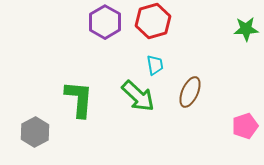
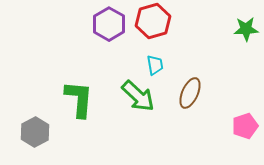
purple hexagon: moved 4 px right, 2 px down
brown ellipse: moved 1 px down
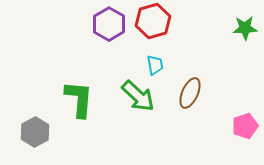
green star: moved 1 px left, 1 px up
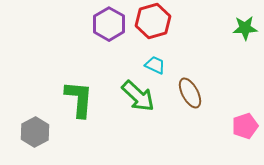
cyan trapezoid: rotated 55 degrees counterclockwise
brown ellipse: rotated 52 degrees counterclockwise
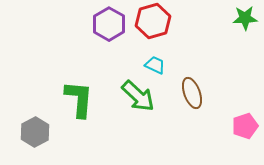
green star: moved 10 px up
brown ellipse: moved 2 px right; rotated 8 degrees clockwise
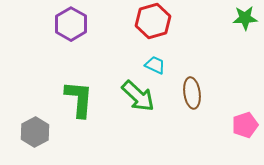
purple hexagon: moved 38 px left
brown ellipse: rotated 12 degrees clockwise
pink pentagon: moved 1 px up
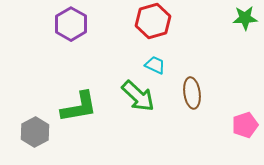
green L-shape: moved 8 px down; rotated 75 degrees clockwise
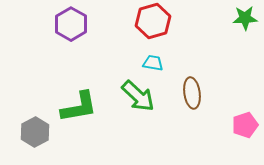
cyan trapezoid: moved 2 px left, 2 px up; rotated 15 degrees counterclockwise
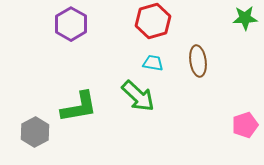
brown ellipse: moved 6 px right, 32 px up
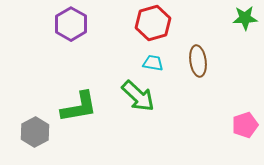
red hexagon: moved 2 px down
